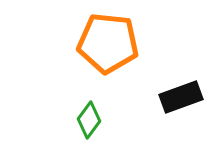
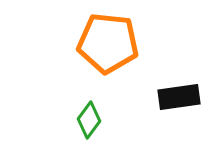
black rectangle: moved 2 px left; rotated 12 degrees clockwise
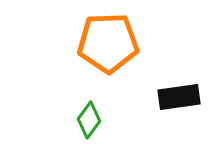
orange pentagon: rotated 8 degrees counterclockwise
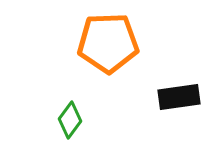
green diamond: moved 19 px left
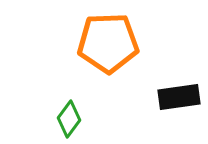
green diamond: moved 1 px left, 1 px up
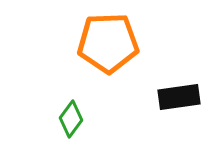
green diamond: moved 2 px right
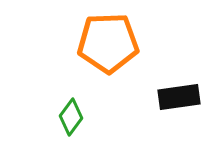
green diamond: moved 2 px up
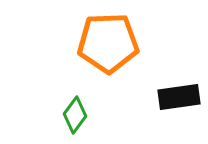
green diamond: moved 4 px right, 2 px up
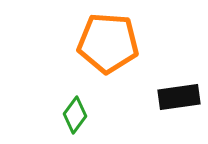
orange pentagon: rotated 6 degrees clockwise
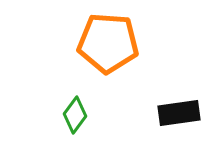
black rectangle: moved 16 px down
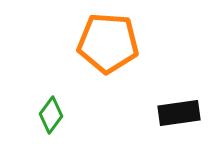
green diamond: moved 24 px left
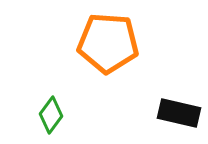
black rectangle: rotated 21 degrees clockwise
